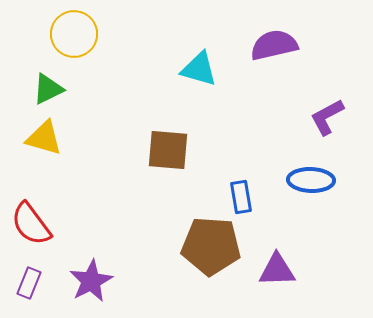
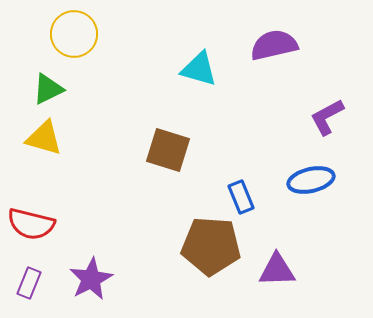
brown square: rotated 12 degrees clockwise
blue ellipse: rotated 15 degrees counterclockwise
blue rectangle: rotated 12 degrees counterclockwise
red semicircle: rotated 39 degrees counterclockwise
purple star: moved 2 px up
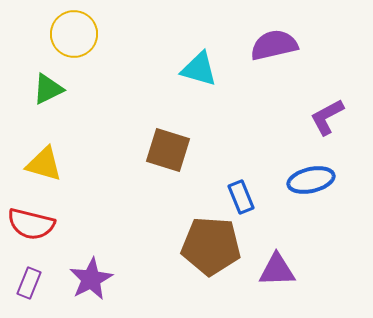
yellow triangle: moved 26 px down
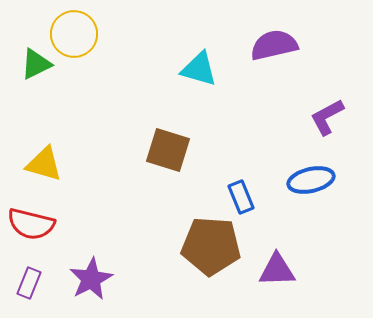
green triangle: moved 12 px left, 25 px up
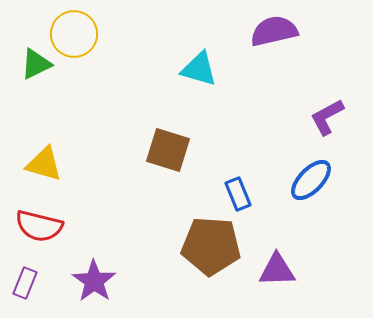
purple semicircle: moved 14 px up
blue ellipse: rotated 33 degrees counterclockwise
blue rectangle: moved 3 px left, 3 px up
red semicircle: moved 8 px right, 2 px down
purple star: moved 3 px right, 2 px down; rotated 9 degrees counterclockwise
purple rectangle: moved 4 px left
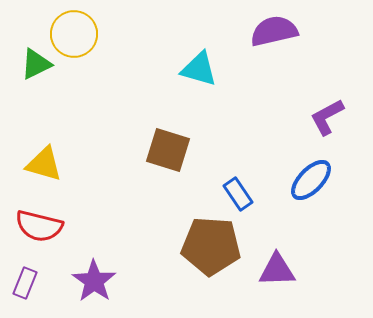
blue rectangle: rotated 12 degrees counterclockwise
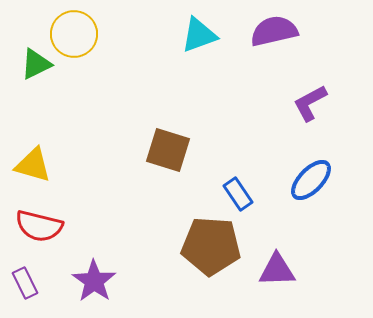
cyan triangle: moved 34 px up; rotated 36 degrees counterclockwise
purple L-shape: moved 17 px left, 14 px up
yellow triangle: moved 11 px left, 1 px down
purple rectangle: rotated 48 degrees counterclockwise
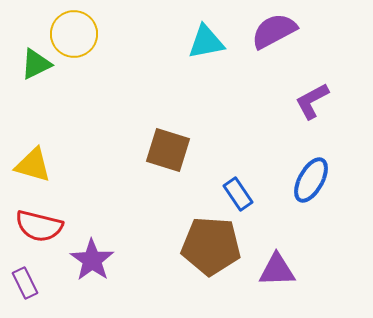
purple semicircle: rotated 15 degrees counterclockwise
cyan triangle: moved 7 px right, 7 px down; rotated 9 degrees clockwise
purple L-shape: moved 2 px right, 2 px up
blue ellipse: rotated 15 degrees counterclockwise
purple star: moved 2 px left, 21 px up
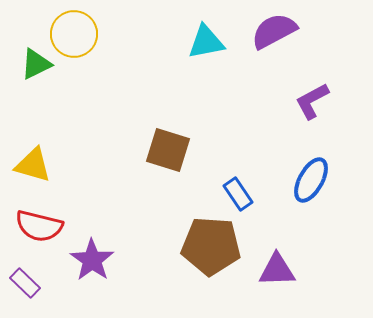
purple rectangle: rotated 20 degrees counterclockwise
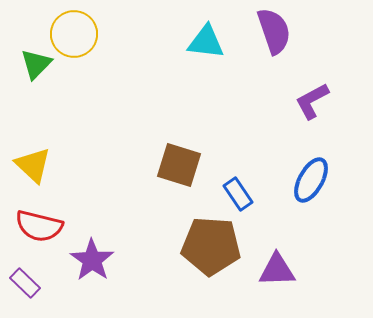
purple semicircle: rotated 99 degrees clockwise
cyan triangle: rotated 18 degrees clockwise
green triangle: rotated 20 degrees counterclockwise
brown square: moved 11 px right, 15 px down
yellow triangle: rotated 27 degrees clockwise
